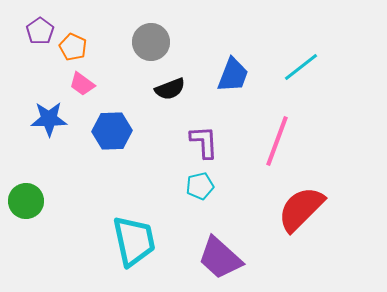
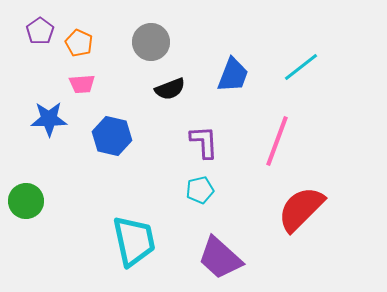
orange pentagon: moved 6 px right, 4 px up
pink trapezoid: rotated 40 degrees counterclockwise
blue hexagon: moved 5 px down; rotated 15 degrees clockwise
cyan pentagon: moved 4 px down
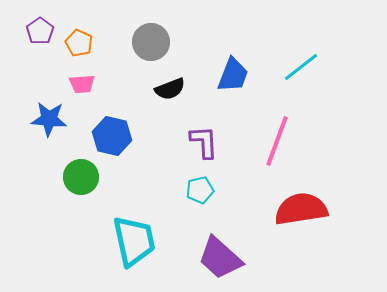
blue star: rotated 6 degrees clockwise
green circle: moved 55 px right, 24 px up
red semicircle: rotated 36 degrees clockwise
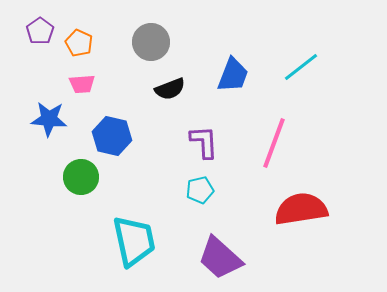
pink line: moved 3 px left, 2 px down
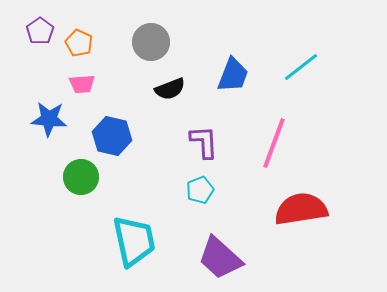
cyan pentagon: rotated 8 degrees counterclockwise
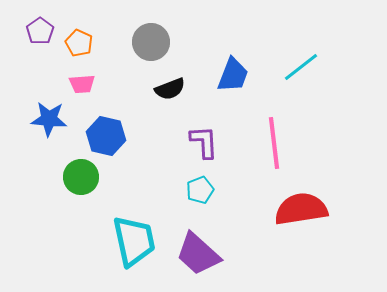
blue hexagon: moved 6 px left
pink line: rotated 27 degrees counterclockwise
purple trapezoid: moved 22 px left, 4 px up
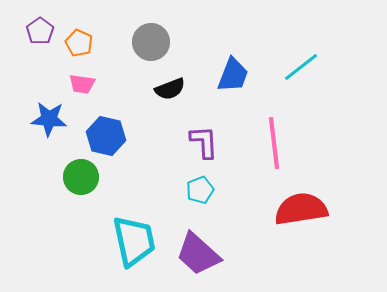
pink trapezoid: rotated 12 degrees clockwise
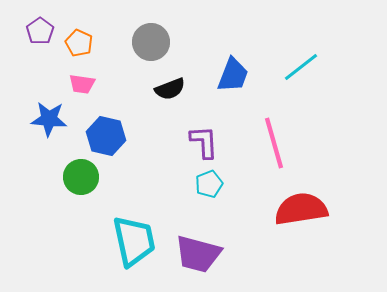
pink line: rotated 9 degrees counterclockwise
cyan pentagon: moved 9 px right, 6 px up
purple trapezoid: rotated 27 degrees counterclockwise
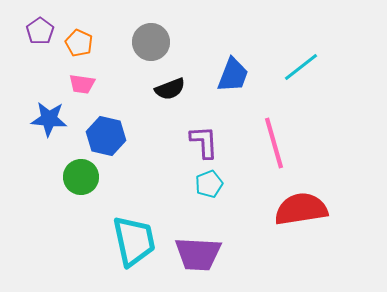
purple trapezoid: rotated 12 degrees counterclockwise
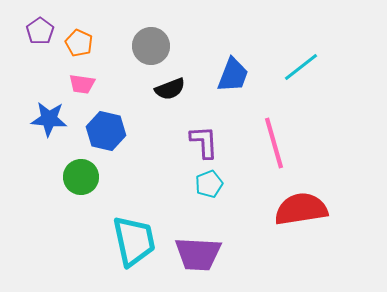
gray circle: moved 4 px down
blue hexagon: moved 5 px up
